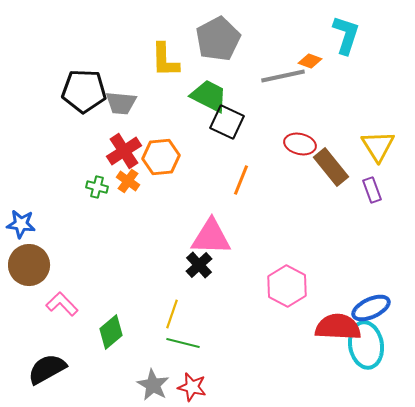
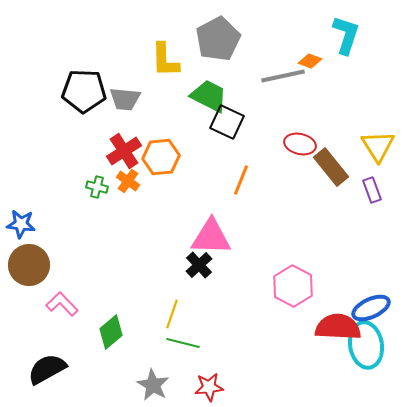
gray trapezoid: moved 4 px right, 4 px up
pink hexagon: moved 6 px right
red star: moved 17 px right; rotated 20 degrees counterclockwise
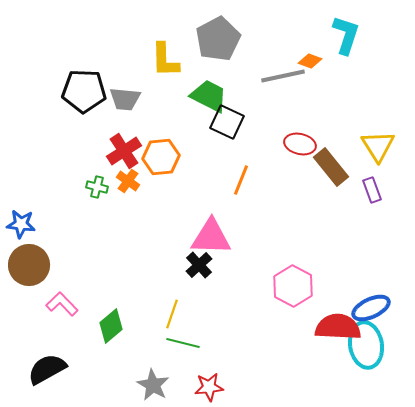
green diamond: moved 6 px up
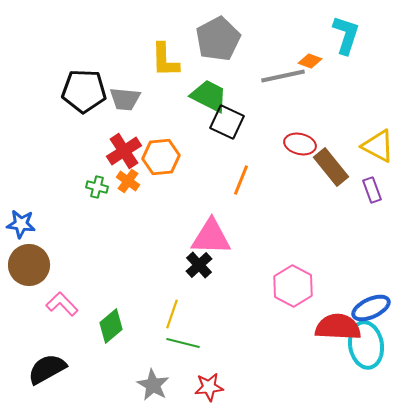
yellow triangle: rotated 30 degrees counterclockwise
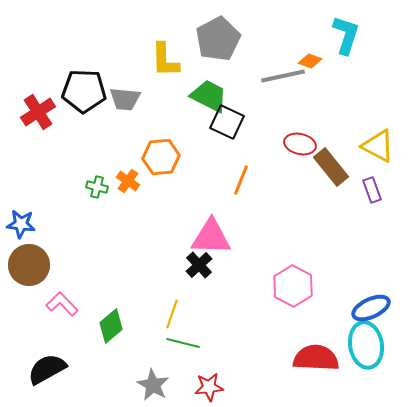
red cross: moved 86 px left, 39 px up
red semicircle: moved 22 px left, 31 px down
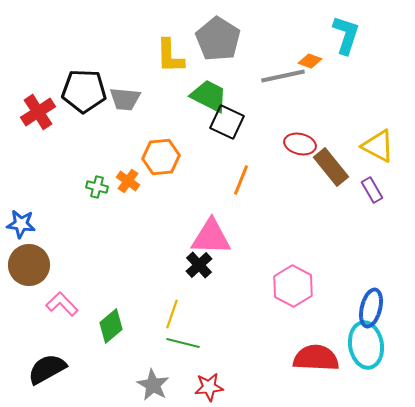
gray pentagon: rotated 12 degrees counterclockwise
yellow L-shape: moved 5 px right, 4 px up
purple rectangle: rotated 10 degrees counterclockwise
blue ellipse: rotated 51 degrees counterclockwise
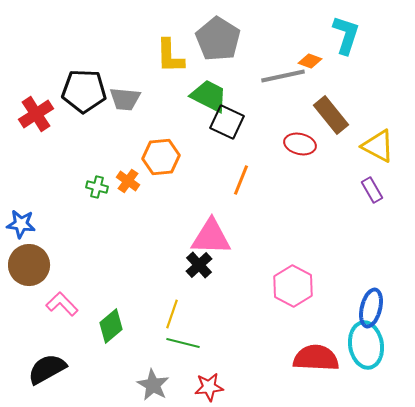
red cross: moved 2 px left, 2 px down
brown rectangle: moved 52 px up
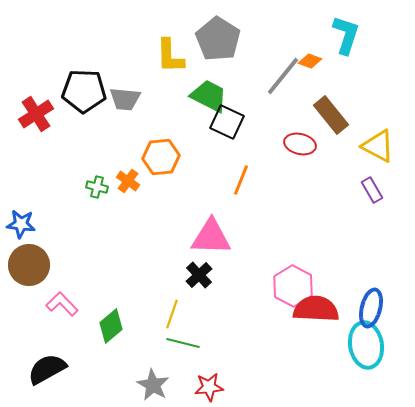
gray line: rotated 39 degrees counterclockwise
black cross: moved 10 px down
red semicircle: moved 49 px up
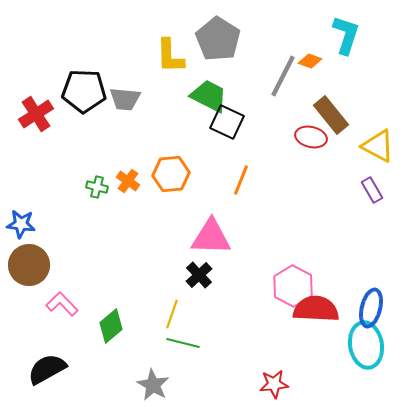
gray line: rotated 12 degrees counterclockwise
red ellipse: moved 11 px right, 7 px up
orange hexagon: moved 10 px right, 17 px down
red star: moved 65 px right, 3 px up
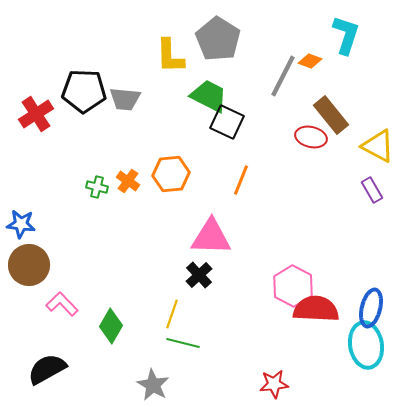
green diamond: rotated 20 degrees counterclockwise
